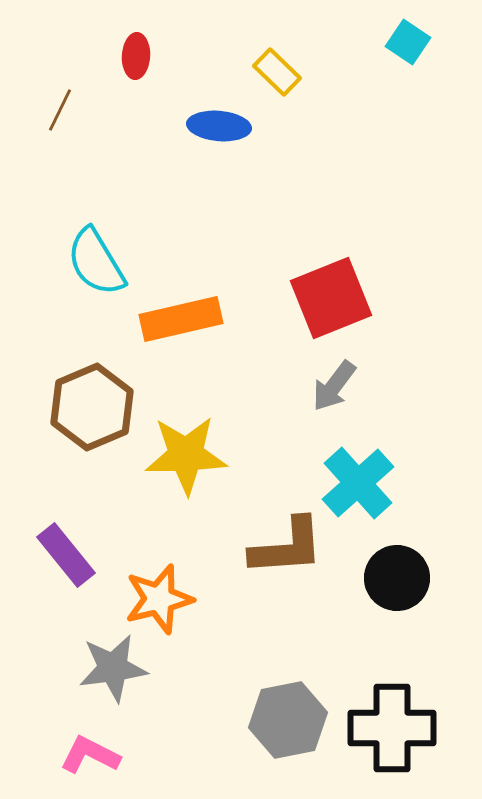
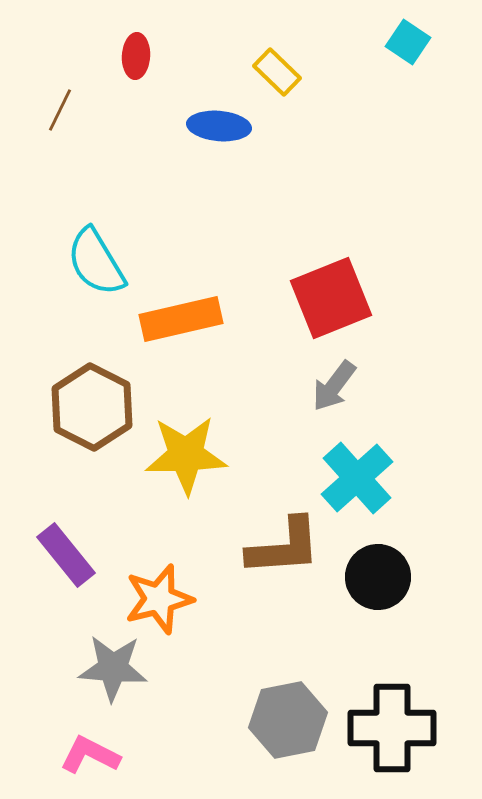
brown hexagon: rotated 10 degrees counterclockwise
cyan cross: moved 1 px left, 5 px up
brown L-shape: moved 3 px left
black circle: moved 19 px left, 1 px up
gray star: rotated 12 degrees clockwise
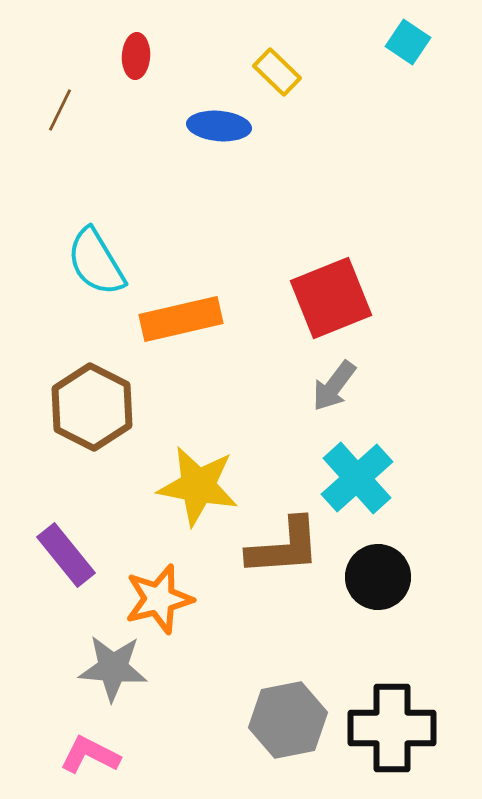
yellow star: moved 12 px right, 31 px down; rotated 12 degrees clockwise
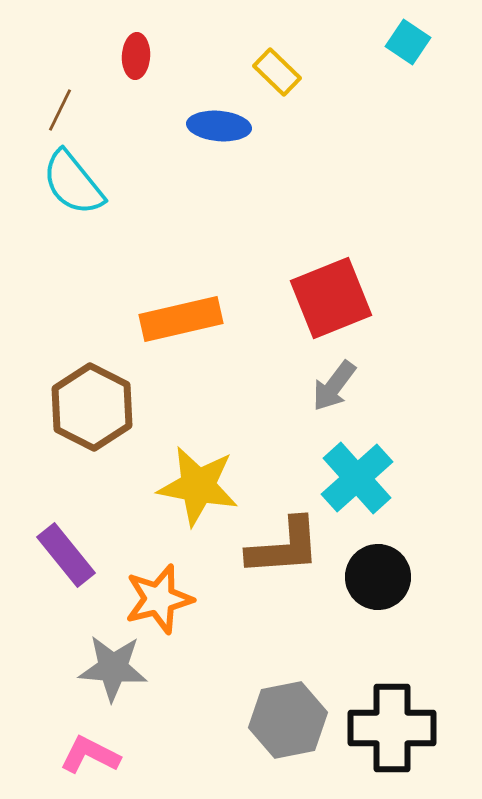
cyan semicircle: moved 23 px left, 79 px up; rotated 8 degrees counterclockwise
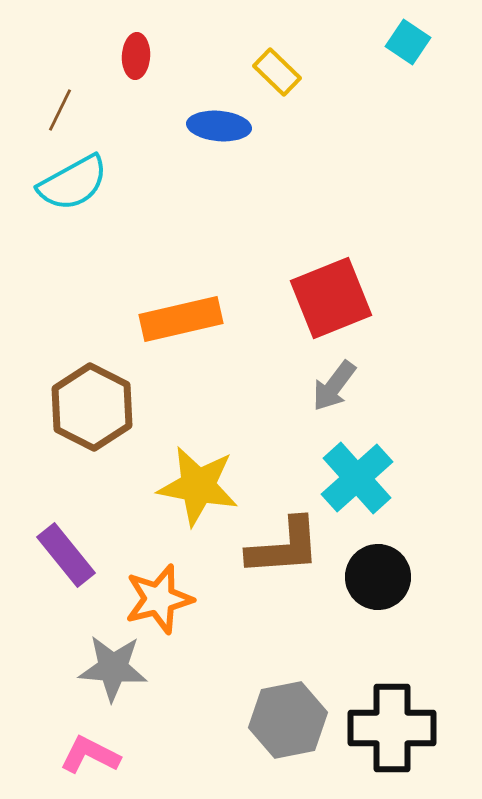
cyan semicircle: rotated 80 degrees counterclockwise
